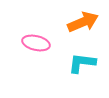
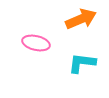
orange arrow: moved 2 px left, 3 px up
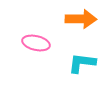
orange arrow: rotated 24 degrees clockwise
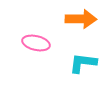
cyan L-shape: moved 1 px right
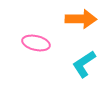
cyan L-shape: moved 1 px right, 1 px down; rotated 40 degrees counterclockwise
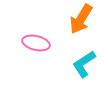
orange arrow: rotated 120 degrees clockwise
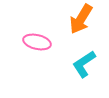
pink ellipse: moved 1 px right, 1 px up
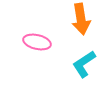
orange arrow: rotated 40 degrees counterclockwise
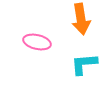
cyan L-shape: rotated 28 degrees clockwise
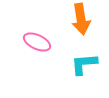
pink ellipse: rotated 12 degrees clockwise
